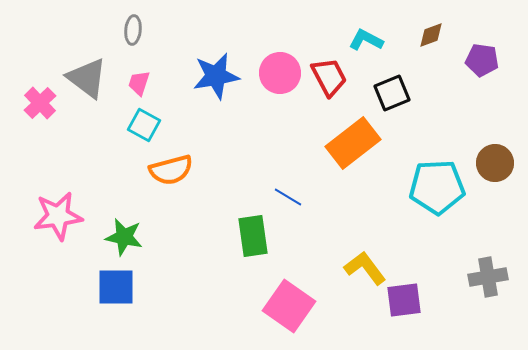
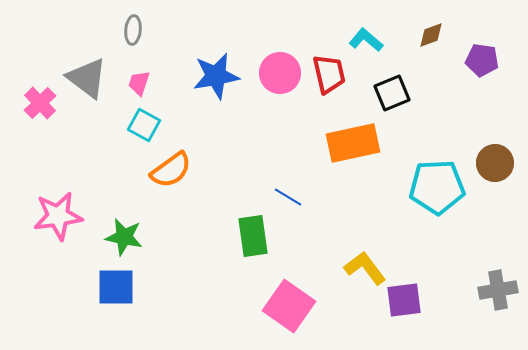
cyan L-shape: rotated 12 degrees clockwise
red trapezoid: moved 3 px up; rotated 15 degrees clockwise
orange rectangle: rotated 26 degrees clockwise
orange semicircle: rotated 21 degrees counterclockwise
gray cross: moved 10 px right, 13 px down
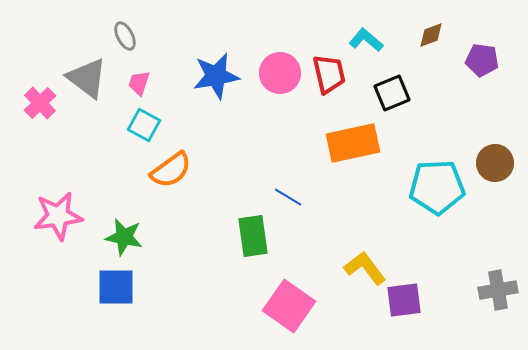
gray ellipse: moved 8 px left, 6 px down; rotated 32 degrees counterclockwise
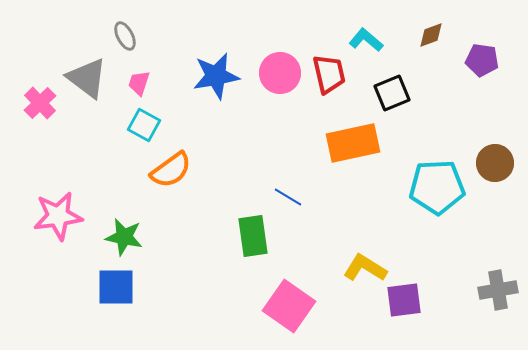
yellow L-shape: rotated 21 degrees counterclockwise
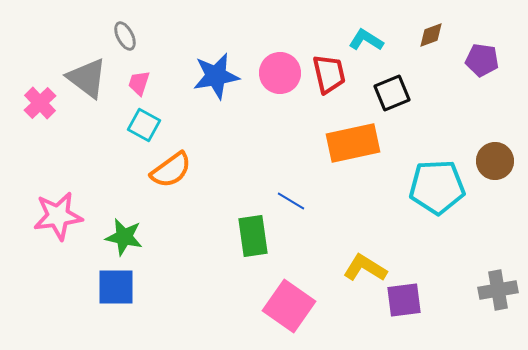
cyan L-shape: rotated 8 degrees counterclockwise
brown circle: moved 2 px up
blue line: moved 3 px right, 4 px down
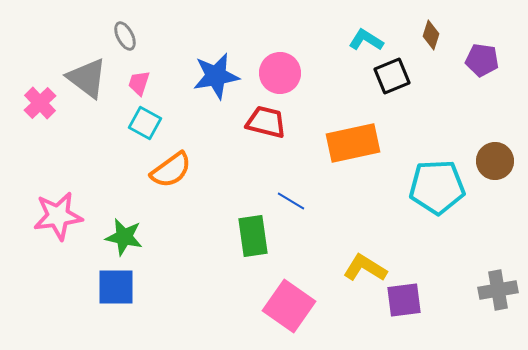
brown diamond: rotated 52 degrees counterclockwise
red trapezoid: moved 63 px left, 48 px down; rotated 63 degrees counterclockwise
black square: moved 17 px up
cyan square: moved 1 px right, 2 px up
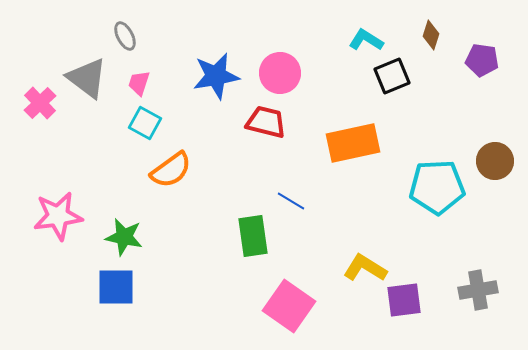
gray cross: moved 20 px left
